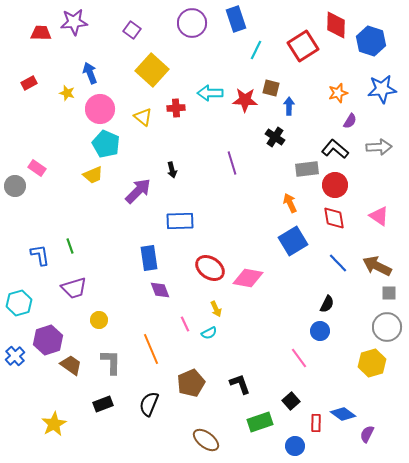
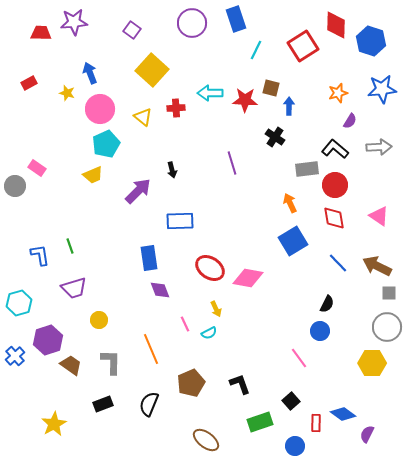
cyan pentagon at (106, 144): rotated 24 degrees clockwise
yellow hexagon at (372, 363): rotated 16 degrees clockwise
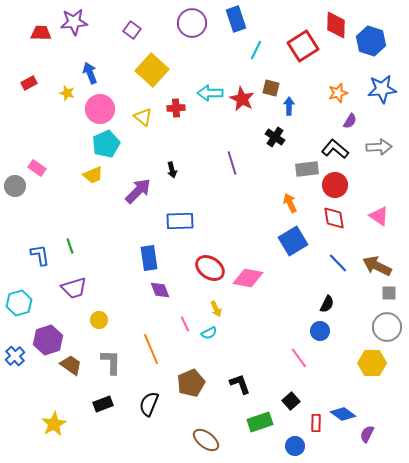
red star at (245, 100): moved 3 px left, 1 px up; rotated 25 degrees clockwise
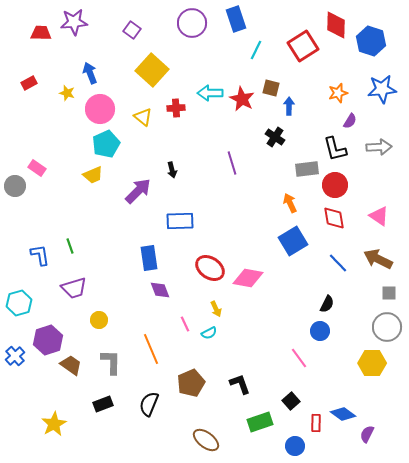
black L-shape at (335, 149): rotated 144 degrees counterclockwise
brown arrow at (377, 266): moved 1 px right, 7 px up
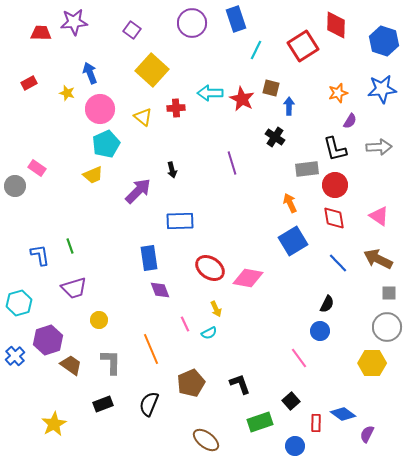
blue hexagon at (371, 41): moved 13 px right
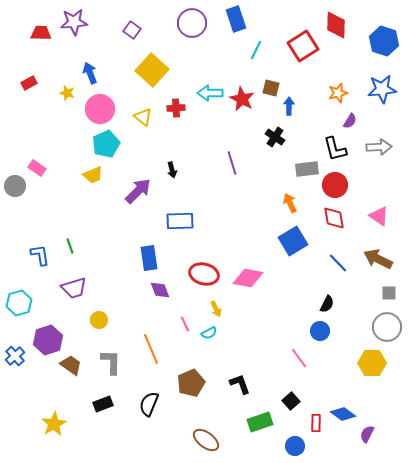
red ellipse at (210, 268): moved 6 px left, 6 px down; rotated 20 degrees counterclockwise
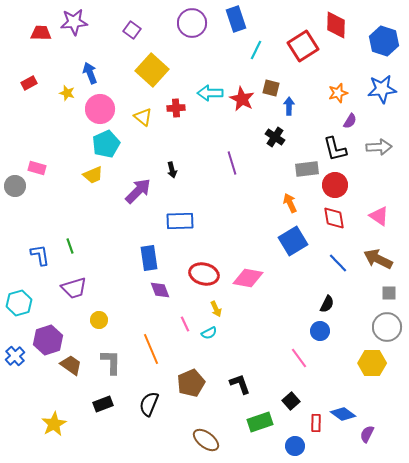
pink rectangle at (37, 168): rotated 18 degrees counterclockwise
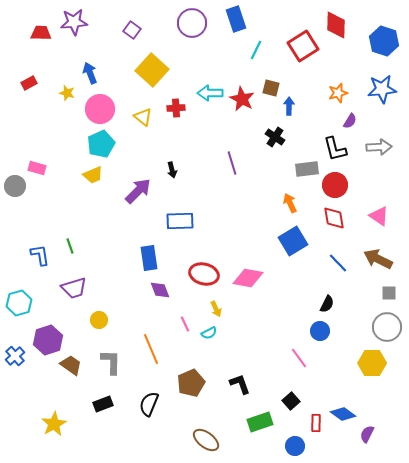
cyan pentagon at (106, 144): moved 5 px left
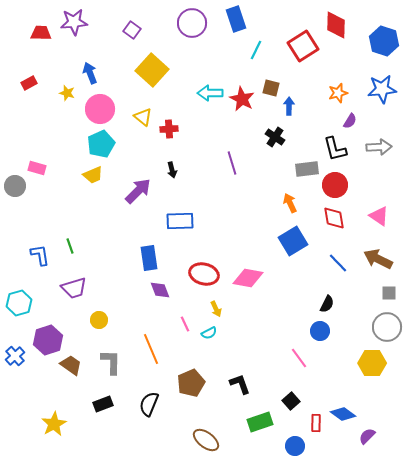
red cross at (176, 108): moved 7 px left, 21 px down
purple semicircle at (367, 434): moved 2 px down; rotated 18 degrees clockwise
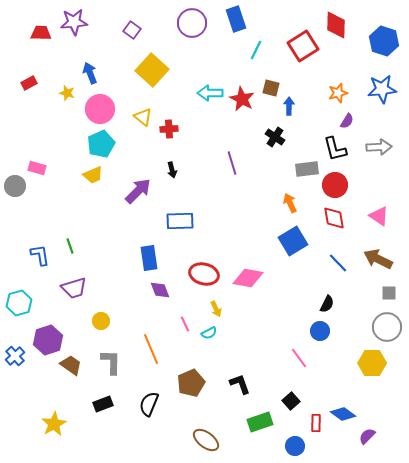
purple semicircle at (350, 121): moved 3 px left
yellow circle at (99, 320): moved 2 px right, 1 px down
